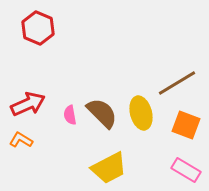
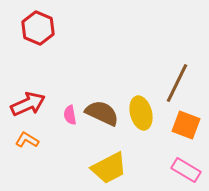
brown line: rotated 33 degrees counterclockwise
brown semicircle: rotated 20 degrees counterclockwise
orange L-shape: moved 6 px right
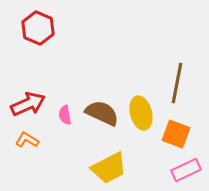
brown line: rotated 15 degrees counterclockwise
pink semicircle: moved 5 px left
orange square: moved 10 px left, 9 px down
pink rectangle: rotated 56 degrees counterclockwise
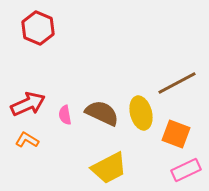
brown line: rotated 51 degrees clockwise
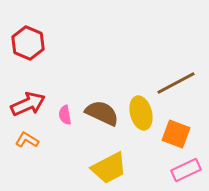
red hexagon: moved 10 px left, 15 px down
brown line: moved 1 px left
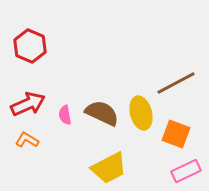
red hexagon: moved 2 px right, 3 px down
pink rectangle: moved 1 px down
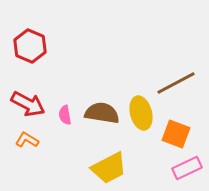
red arrow: rotated 52 degrees clockwise
brown semicircle: rotated 16 degrees counterclockwise
pink rectangle: moved 1 px right, 3 px up
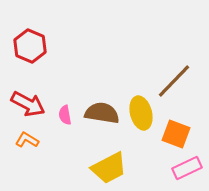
brown line: moved 2 px left, 2 px up; rotated 18 degrees counterclockwise
